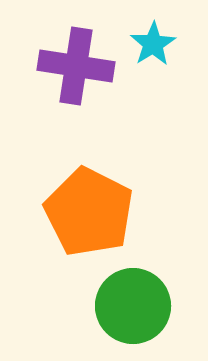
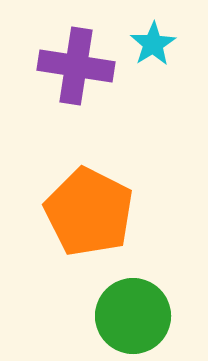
green circle: moved 10 px down
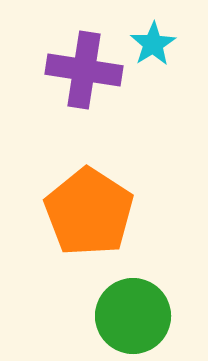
purple cross: moved 8 px right, 4 px down
orange pentagon: rotated 6 degrees clockwise
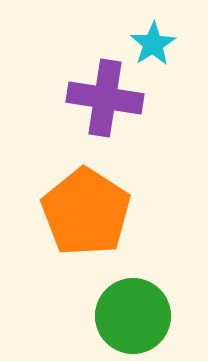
purple cross: moved 21 px right, 28 px down
orange pentagon: moved 3 px left
